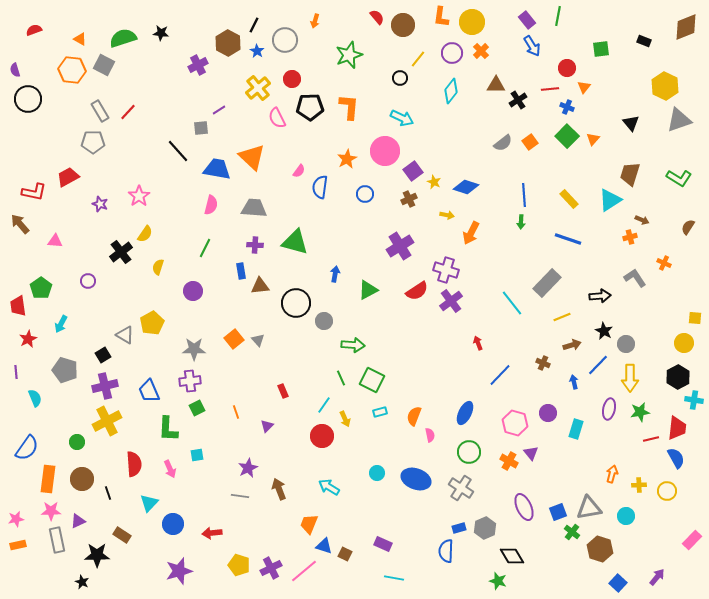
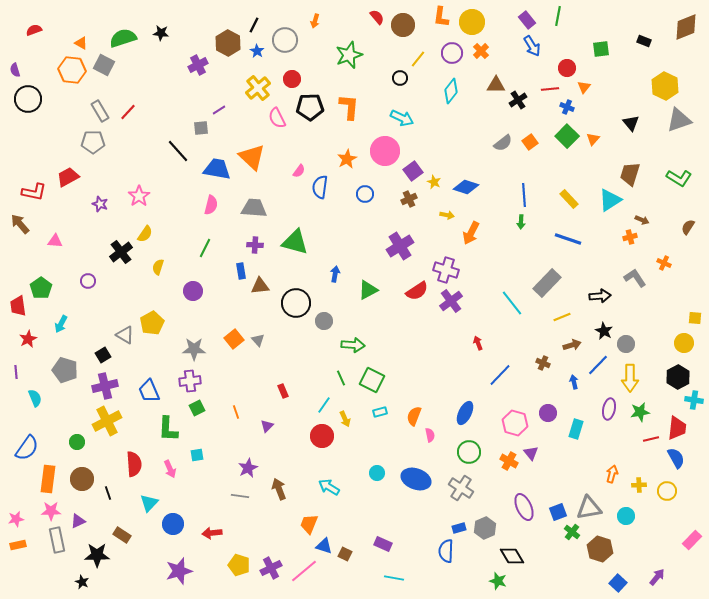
orange triangle at (80, 39): moved 1 px right, 4 px down
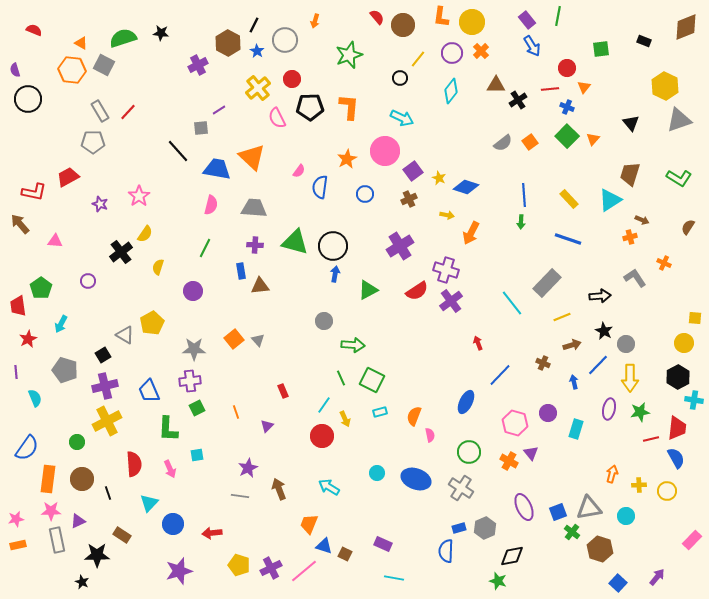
red semicircle at (34, 30): rotated 42 degrees clockwise
yellow star at (434, 182): moved 5 px right, 4 px up
black circle at (296, 303): moved 37 px right, 57 px up
blue ellipse at (465, 413): moved 1 px right, 11 px up
black diamond at (512, 556): rotated 70 degrees counterclockwise
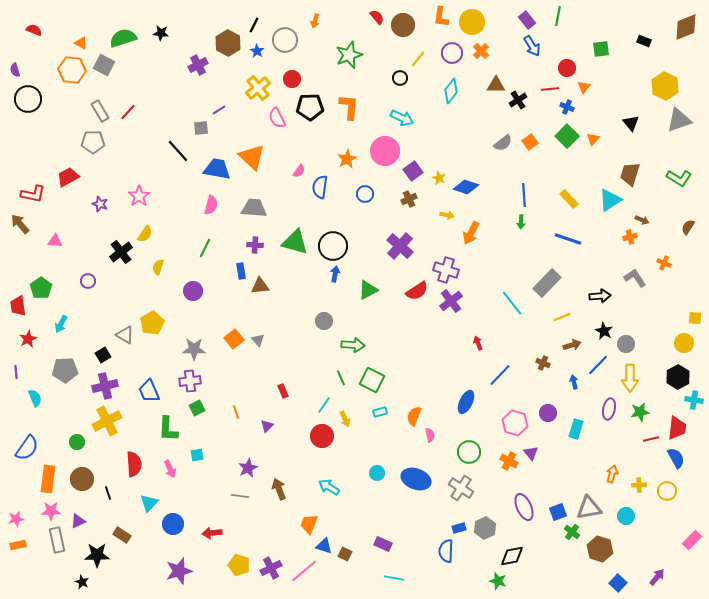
red L-shape at (34, 192): moved 1 px left, 2 px down
purple cross at (400, 246): rotated 16 degrees counterclockwise
gray pentagon at (65, 370): rotated 20 degrees counterclockwise
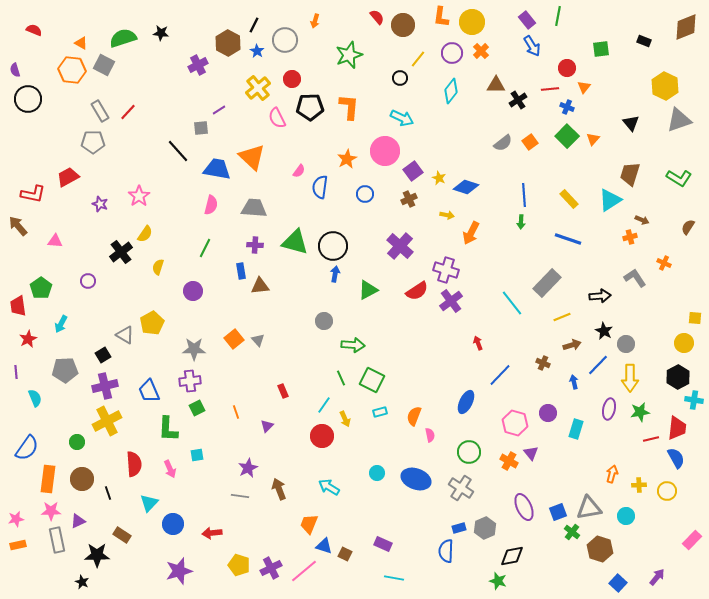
brown arrow at (20, 224): moved 2 px left, 2 px down
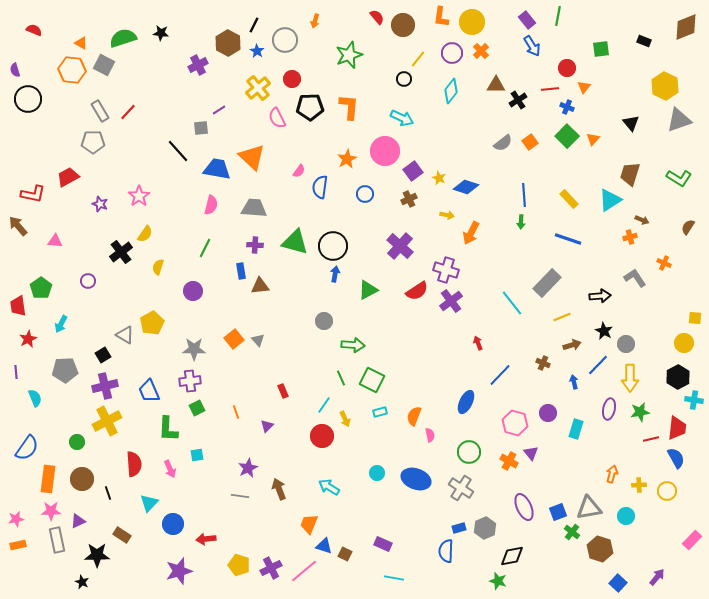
black circle at (400, 78): moved 4 px right, 1 px down
red arrow at (212, 533): moved 6 px left, 6 px down
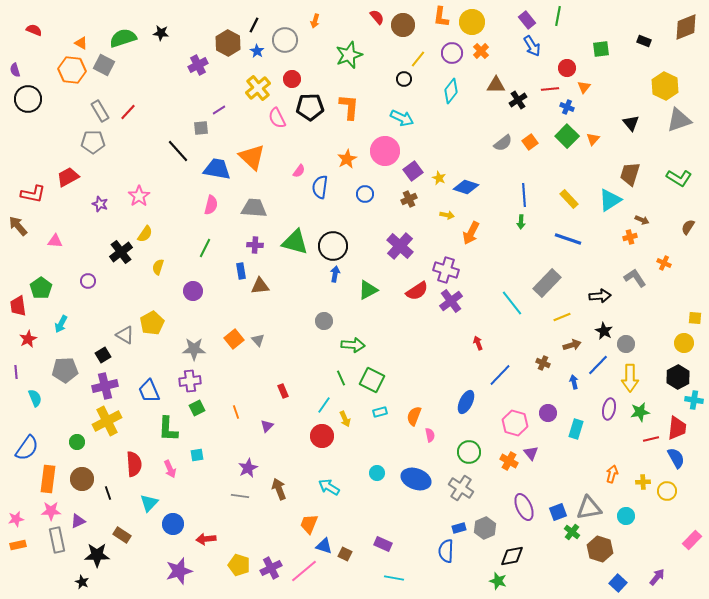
yellow cross at (639, 485): moved 4 px right, 3 px up
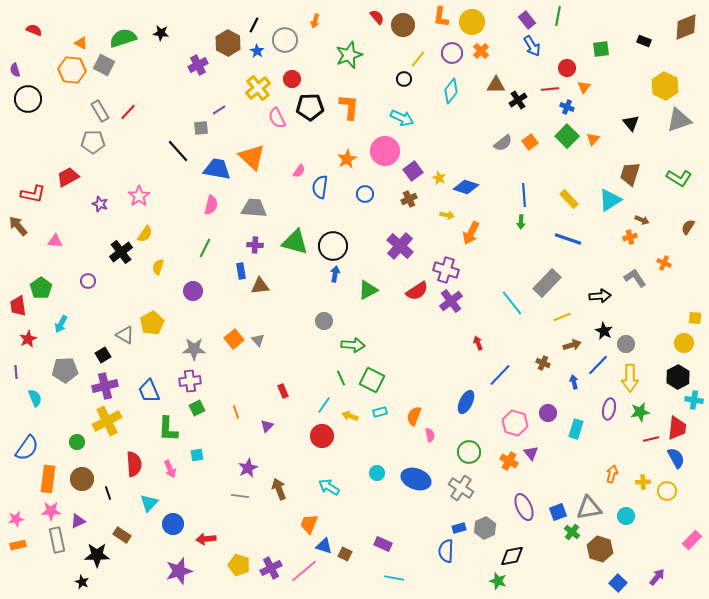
yellow arrow at (345, 419): moved 5 px right, 3 px up; rotated 133 degrees clockwise
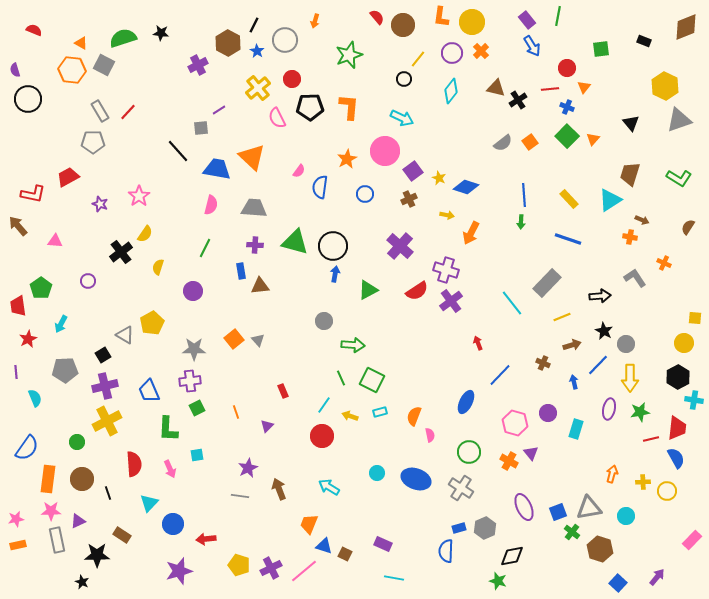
brown triangle at (496, 85): moved 3 px down; rotated 12 degrees clockwise
orange cross at (630, 237): rotated 24 degrees clockwise
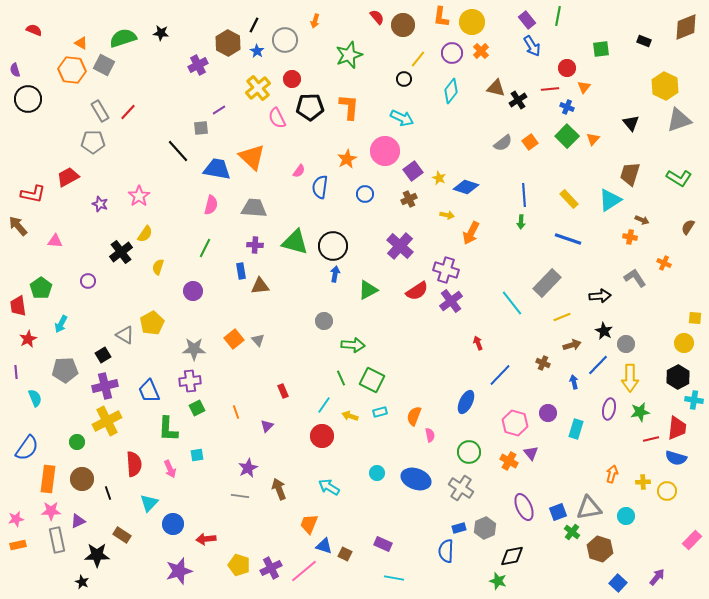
blue semicircle at (676, 458): rotated 135 degrees clockwise
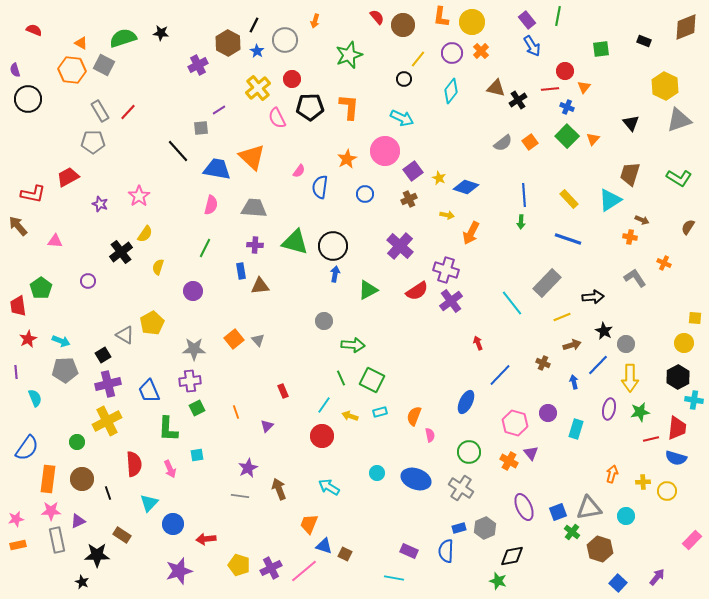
red circle at (567, 68): moved 2 px left, 3 px down
black arrow at (600, 296): moved 7 px left, 1 px down
cyan arrow at (61, 324): moved 17 px down; rotated 96 degrees counterclockwise
purple cross at (105, 386): moved 3 px right, 2 px up
purple rectangle at (383, 544): moved 26 px right, 7 px down
